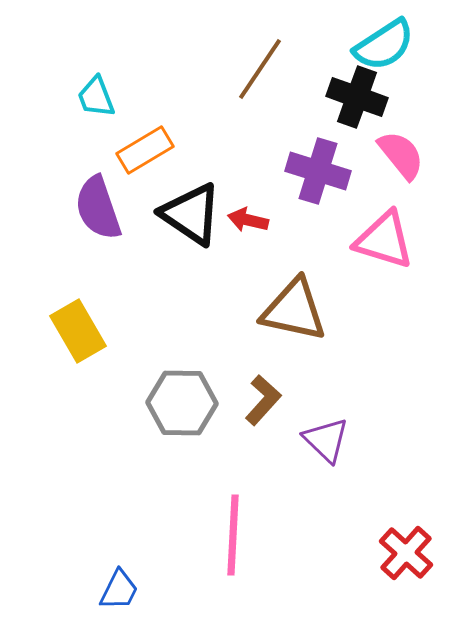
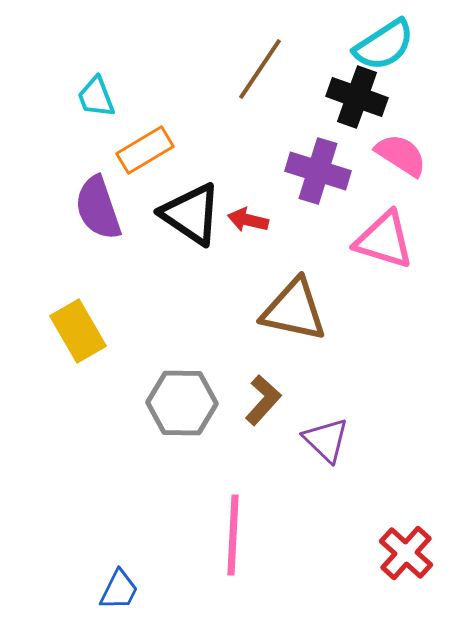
pink semicircle: rotated 18 degrees counterclockwise
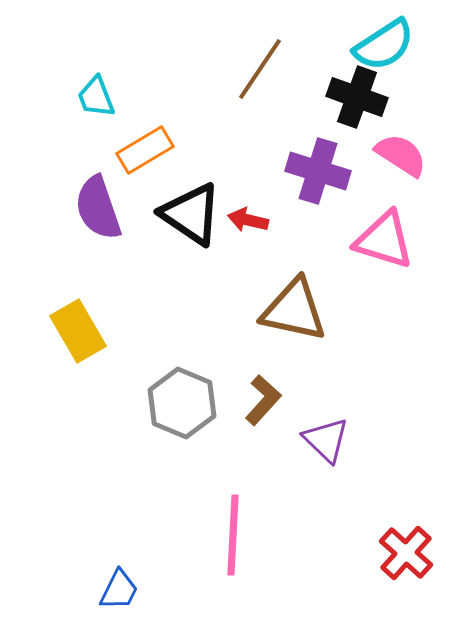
gray hexagon: rotated 22 degrees clockwise
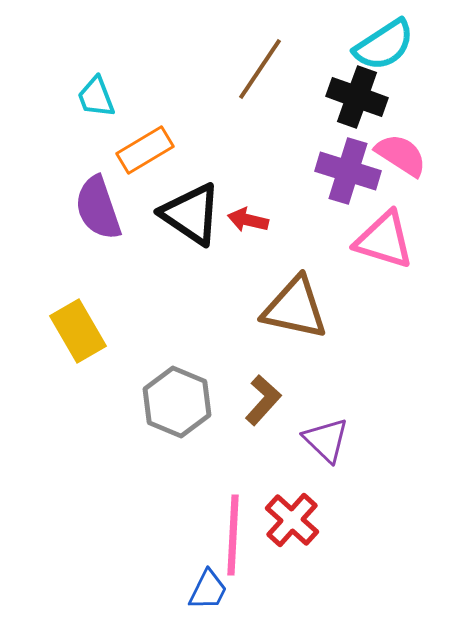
purple cross: moved 30 px right
brown triangle: moved 1 px right, 2 px up
gray hexagon: moved 5 px left, 1 px up
red cross: moved 114 px left, 33 px up
blue trapezoid: moved 89 px right
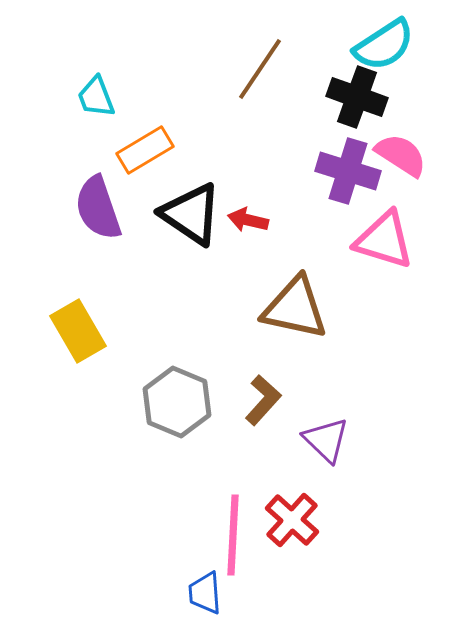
blue trapezoid: moved 3 px left, 3 px down; rotated 150 degrees clockwise
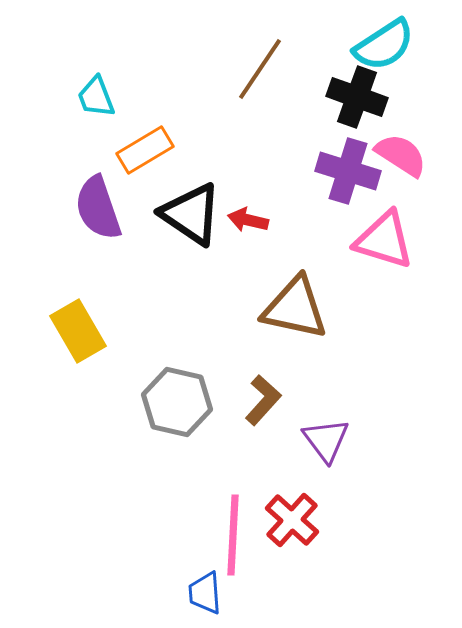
gray hexagon: rotated 10 degrees counterclockwise
purple triangle: rotated 9 degrees clockwise
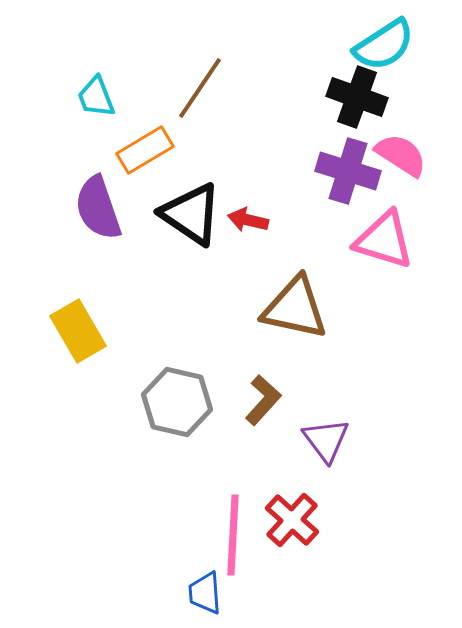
brown line: moved 60 px left, 19 px down
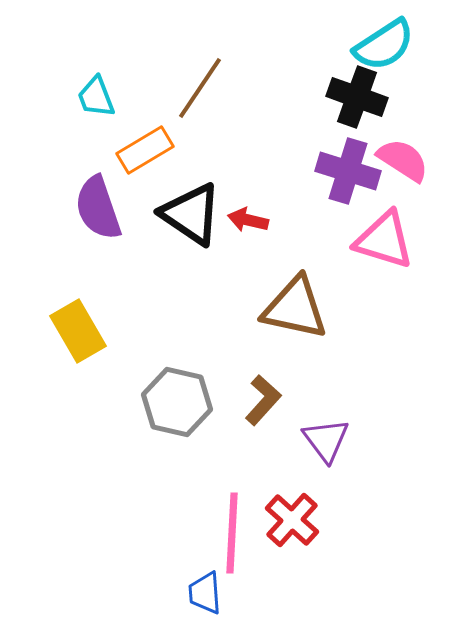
pink semicircle: moved 2 px right, 5 px down
pink line: moved 1 px left, 2 px up
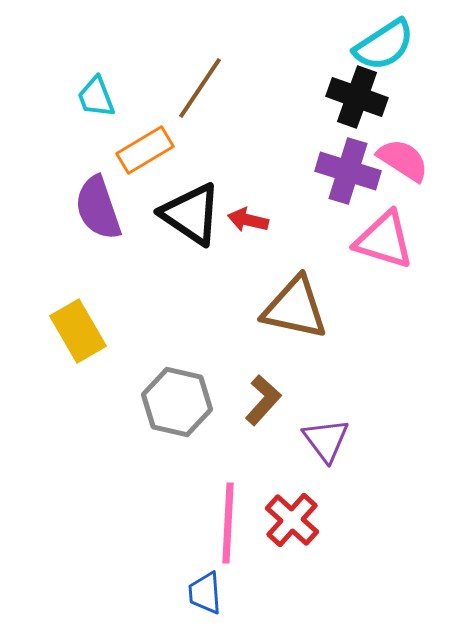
pink line: moved 4 px left, 10 px up
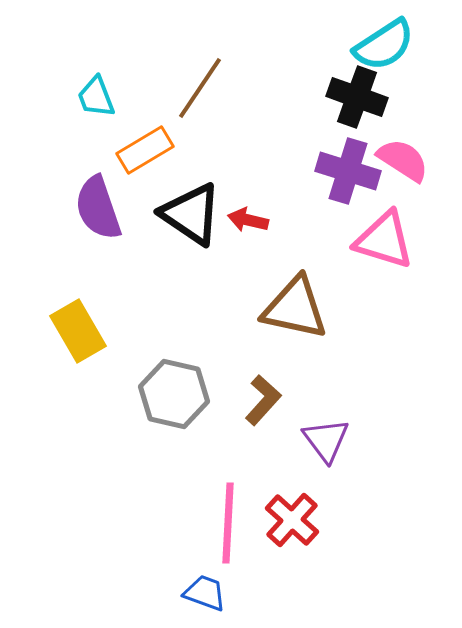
gray hexagon: moved 3 px left, 8 px up
blue trapezoid: rotated 114 degrees clockwise
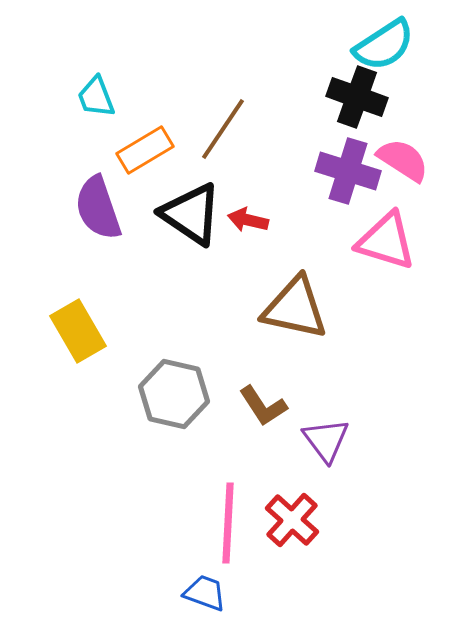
brown line: moved 23 px right, 41 px down
pink triangle: moved 2 px right, 1 px down
brown L-shape: moved 6 px down; rotated 105 degrees clockwise
